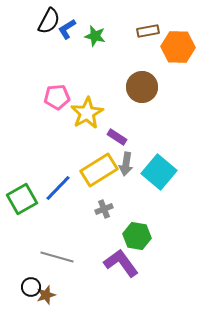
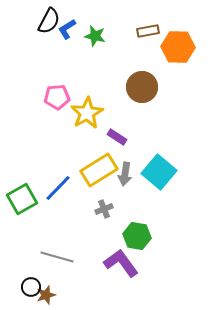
gray arrow: moved 1 px left, 10 px down
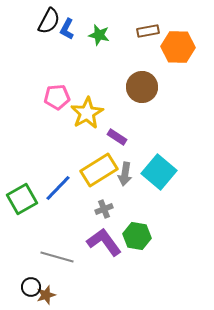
blue L-shape: rotated 30 degrees counterclockwise
green star: moved 4 px right, 1 px up
purple L-shape: moved 17 px left, 21 px up
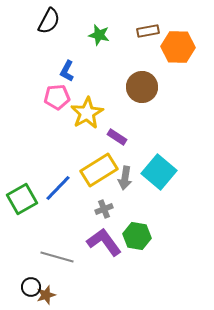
blue L-shape: moved 42 px down
gray arrow: moved 4 px down
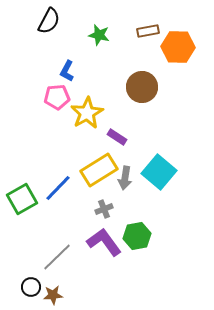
green hexagon: rotated 20 degrees counterclockwise
gray line: rotated 60 degrees counterclockwise
brown star: moved 7 px right; rotated 12 degrees clockwise
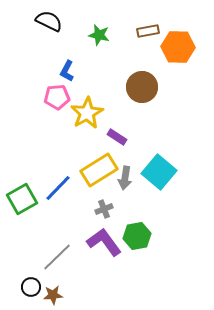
black semicircle: rotated 92 degrees counterclockwise
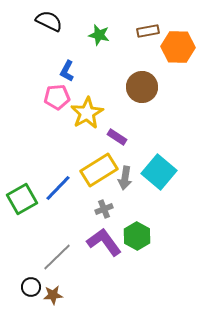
green hexagon: rotated 20 degrees counterclockwise
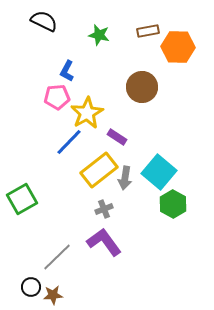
black semicircle: moved 5 px left
yellow rectangle: rotated 6 degrees counterclockwise
blue line: moved 11 px right, 46 px up
green hexagon: moved 36 px right, 32 px up
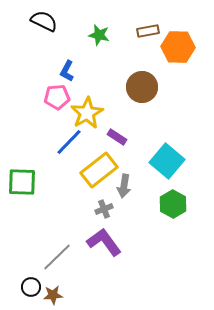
cyan square: moved 8 px right, 11 px up
gray arrow: moved 1 px left, 8 px down
green square: moved 17 px up; rotated 32 degrees clockwise
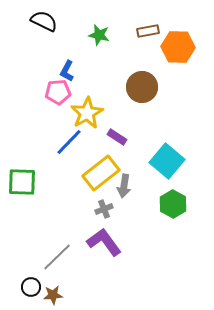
pink pentagon: moved 1 px right, 5 px up
yellow rectangle: moved 2 px right, 3 px down
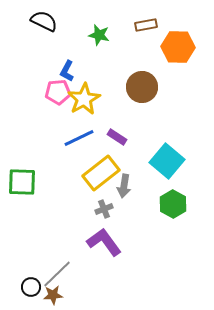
brown rectangle: moved 2 px left, 6 px up
yellow star: moved 3 px left, 14 px up
blue line: moved 10 px right, 4 px up; rotated 20 degrees clockwise
gray line: moved 17 px down
